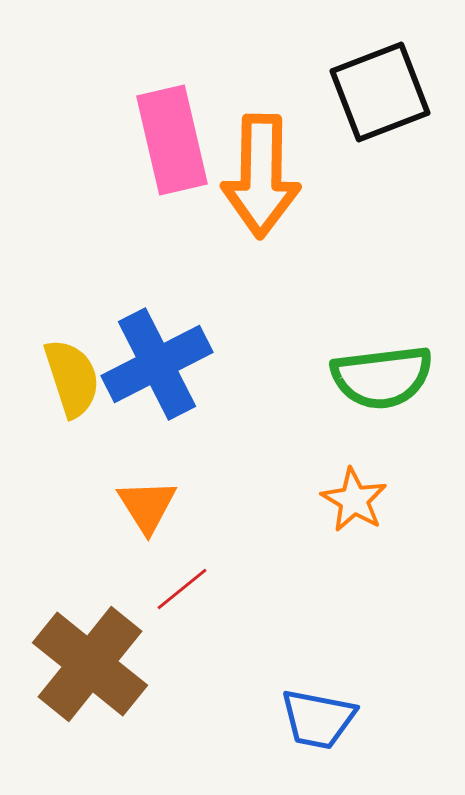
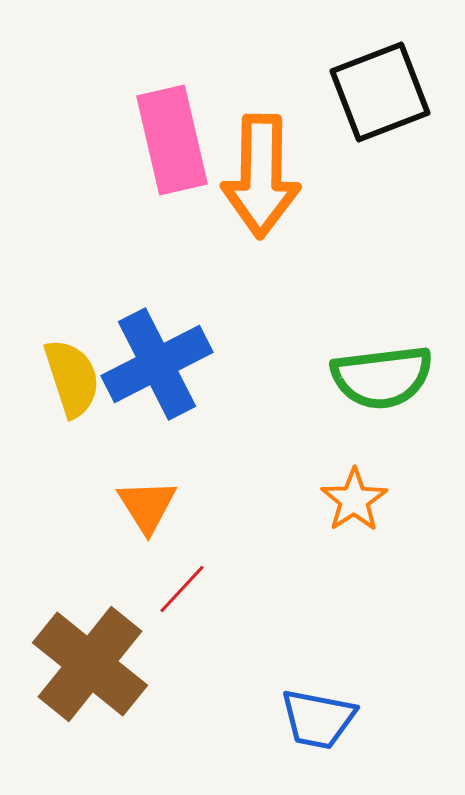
orange star: rotated 8 degrees clockwise
red line: rotated 8 degrees counterclockwise
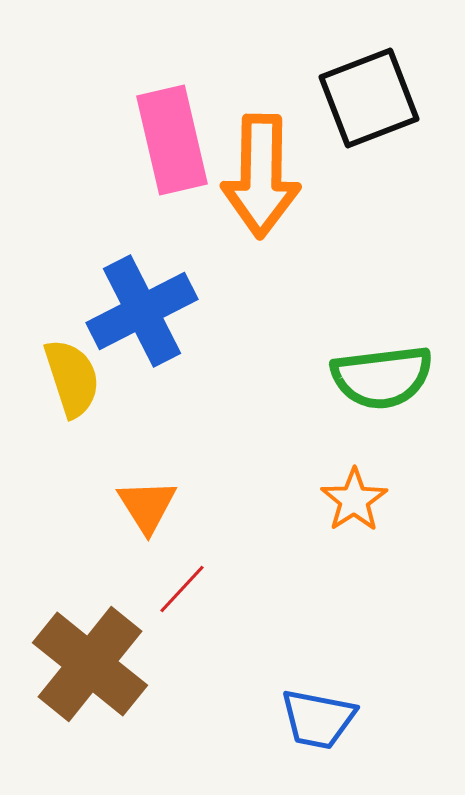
black square: moved 11 px left, 6 px down
blue cross: moved 15 px left, 53 px up
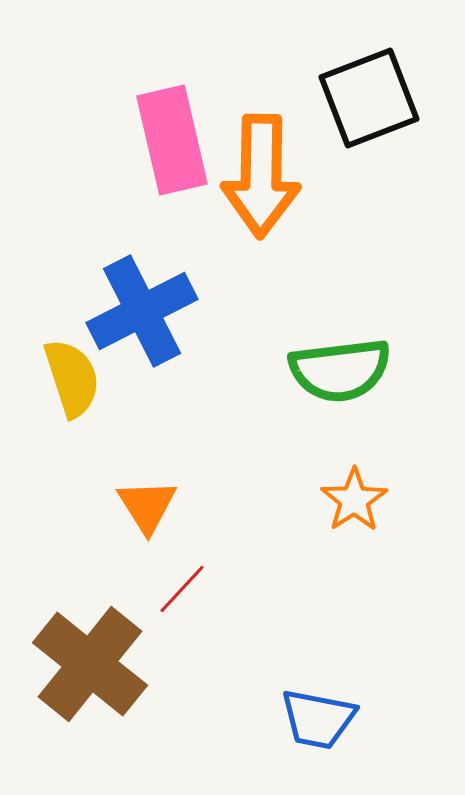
green semicircle: moved 42 px left, 7 px up
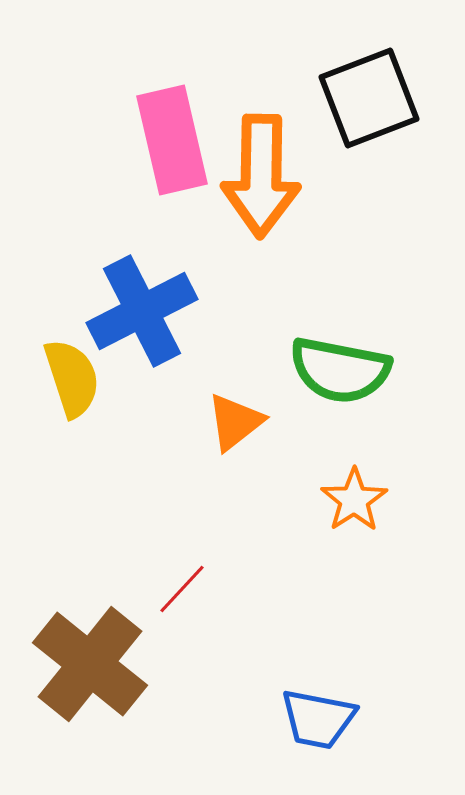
green semicircle: rotated 18 degrees clockwise
orange triangle: moved 88 px right, 84 px up; rotated 24 degrees clockwise
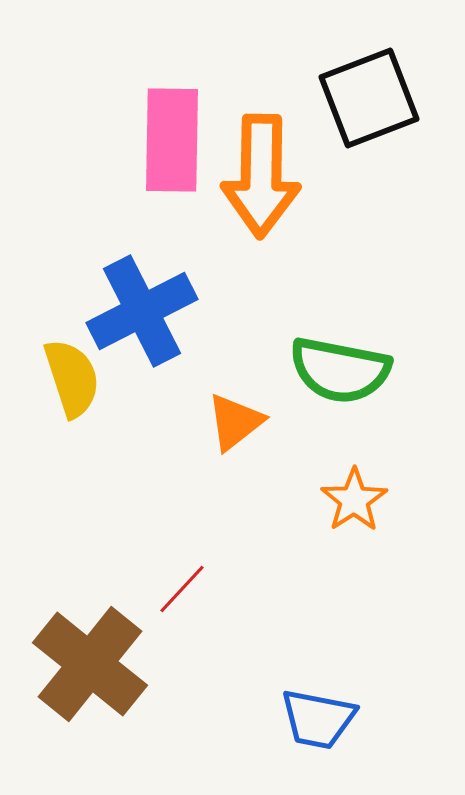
pink rectangle: rotated 14 degrees clockwise
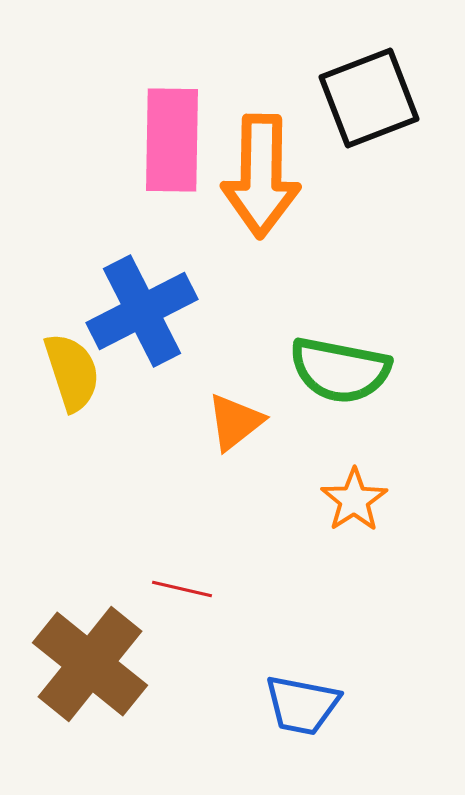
yellow semicircle: moved 6 px up
red line: rotated 60 degrees clockwise
blue trapezoid: moved 16 px left, 14 px up
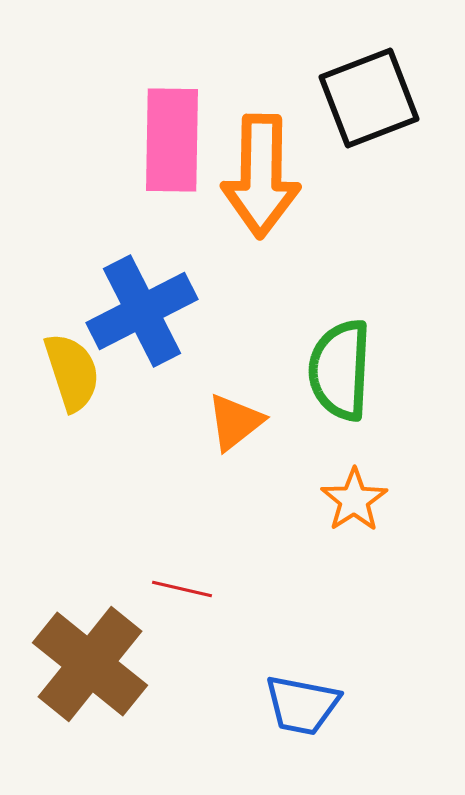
green semicircle: rotated 82 degrees clockwise
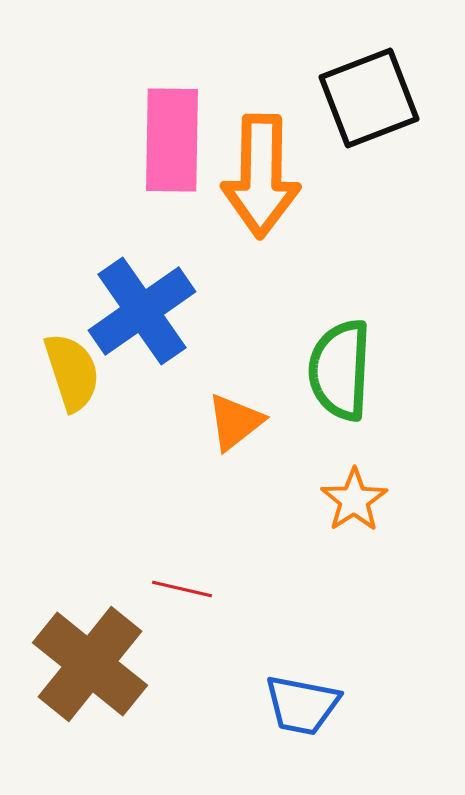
blue cross: rotated 8 degrees counterclockwise
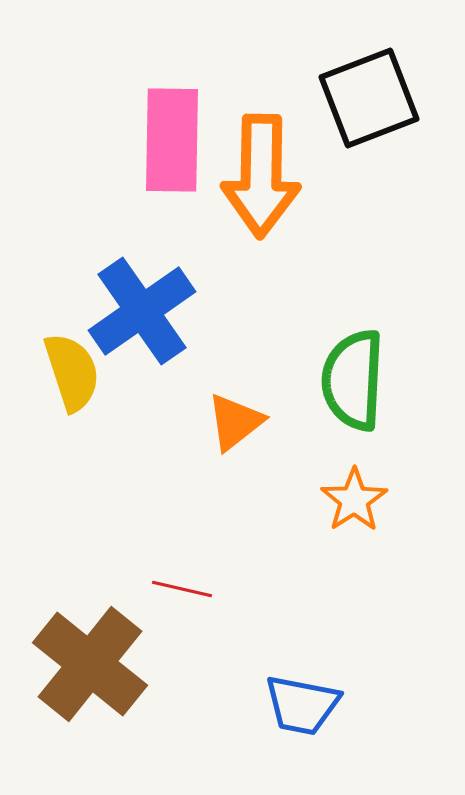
green semicircle: moved 13 px right, 10 px down
